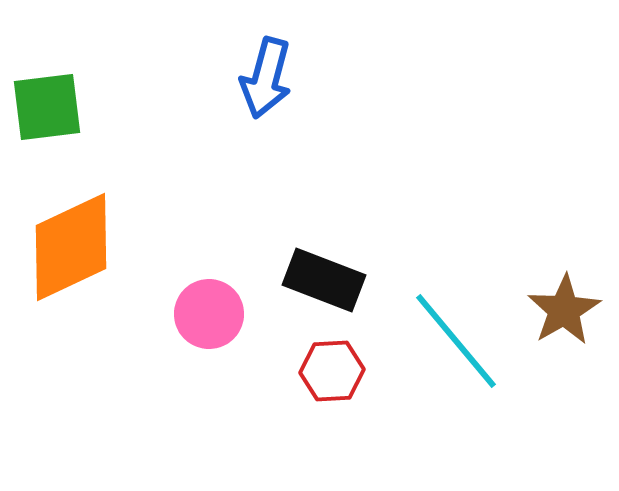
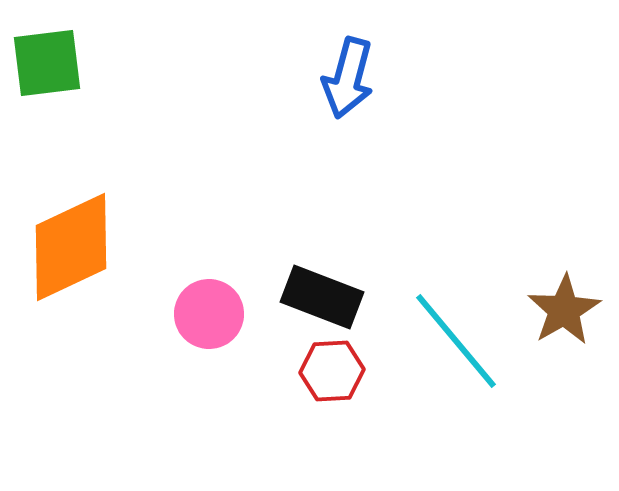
blue arrow: moved 82 px right
green square: moved 44 px up
black rectangle: moved 2 px left, 17 px down
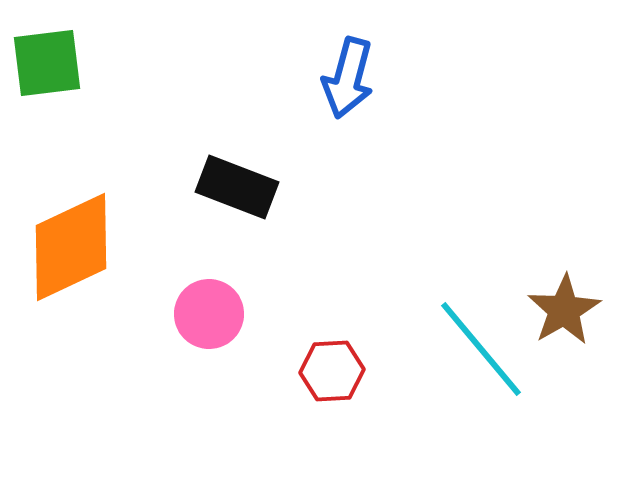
black rectangle: moved 85 px left, 110 px up
cyan line: moved 25 px right, 8 px down
